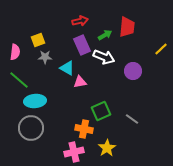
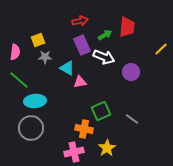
purple circle: moved 2 px left, 1 px down
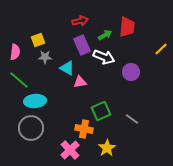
pink cross: moved 4 px left, 2 px up; rotated 30 degrees counterclockwise
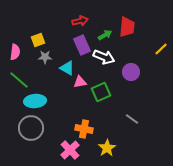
green square: moved 19 px up
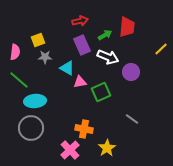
white arrow: moved 4 px right
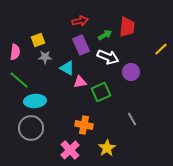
purple rectangle: moved 1 px left
gray line: rotated 24 degrees clockwise
orange cross: moved 4 px up
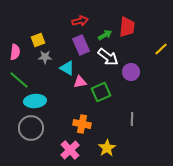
white arrow: rotated 15 degrees clockwise
gray line: rotated 32 degrees clockwise
orange cross: moved 2 px left, 1 px up
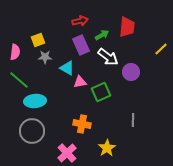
green arrow: moved 3 px left
gray line: moved 1 px right, 1 px down
gray circle: moved 1 px right, 3 px down
pink cross: moved 3 px left, 3 px down
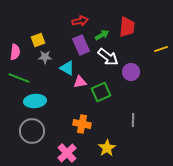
yellow line: rotated 24 degrees clockwise
green line: moved 2 px up; rotated 20 degrees counterclockwise
